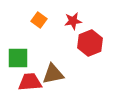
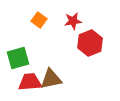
green square: rotated 15 degrees counterclockwise
brown triangle: moved 2 px left, 5 px down
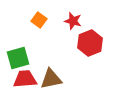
red star: rotated 24 degrees clockwise
red trapezoid: moved 5 px left, 3 px up
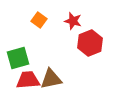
red trapezoid: moved 3 px right, 1 px down
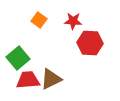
red star: rotated 12 degrees counterclockwise
red hexagon: rotated 25 degrees clockwise
green square: rotated 25 degrees counterclockwise
brown triangle: rotated 15 degrees counterclockwise
